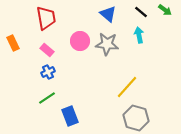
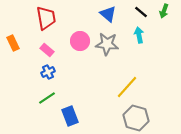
green arrow: moved 1 px left, 1 px down; rotated 72 degrees clockwise
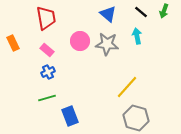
cyan arrow: moved 2 px left, 1 px down
green line: rotated 18 degrees clockwise
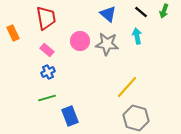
orange rectangle: moved 10 px up
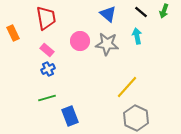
blue cross: moved 3 px up
gray hexagon: rotated 10 degrees clockwise
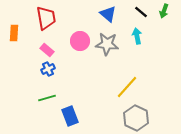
orange rectangle: moved 1 px right; rotated 28 degrees clockwise
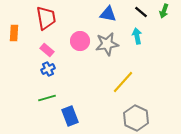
blue triangle: rotated 30 degrees counterclockwise
gray star: rotated 15 degrees counterclockwise
yellow line: moved 4 px left, 5 px up
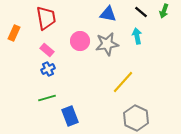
orange rectangle: rotated 21 degrees clockwise
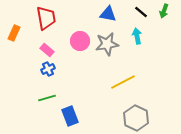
yellow line: rotated 20 degrees clockwise
